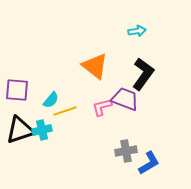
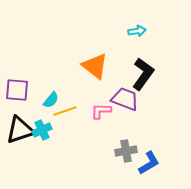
pink L-shape: moved 1 px left, 4 px down; rotated 15 degrees clockwise
cyan cross: rotated 12 degrees counterclockwise
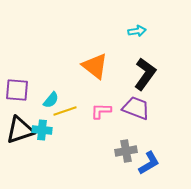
black L-shape: moved 2 px right
purple trapezoid: moved 11 px right, 9 px down
cyan cross: rotated 30 degrees clockwise
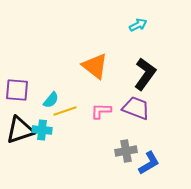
cyan arrow: moved 1 px right, 6 px up; rotated 18 degrees counterclockwise
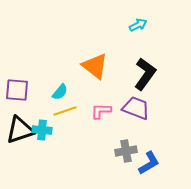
cyan semicircle: moved 9 px right, 8 px up
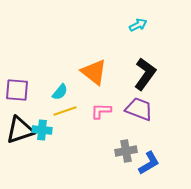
orange triangle: moved 1 px left, 6 px down
purple trapezoid: moved 3 px right, 1 px down
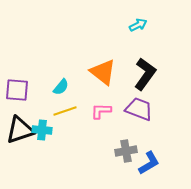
orange triangle: moved 9 px right
cyan semicircle: moved 1 px right, 5 px up
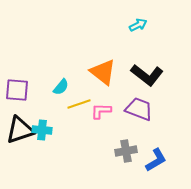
black L-shape: moved 2 px right, 1 px down; rotated 92 degrees clockwise
yellow line: moved 14 px right, 7 px up
blue L-shape: moved 7 px right, 3 px up
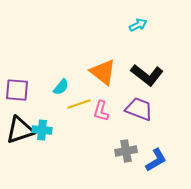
pink L-shape: rotated 75 degrees counterclockwise
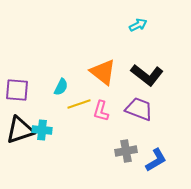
cyan semicircle: rotated 12 degrees counterclockwise
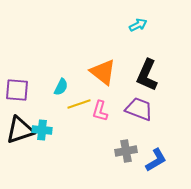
black L-shape: rotated 76 degrees clockwise
pink L-shape: moved 1 px left
